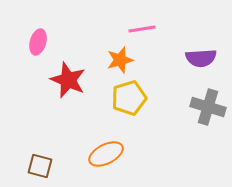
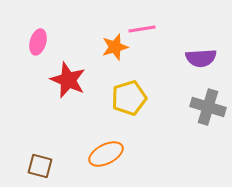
orange star: moved 5 px left, 13 px up
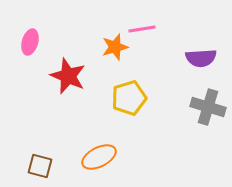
pink ellipse: moved 8 px left
red star: moved 4 px up
orange ellipse: moved 7 px left, 3 px down
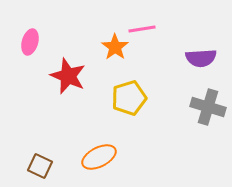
orange star: rotated 20 degrees counterclockwise
brown square: rotated 10 degrees clockwise
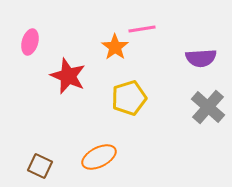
gray cross: rotated 24 degrees clockwise
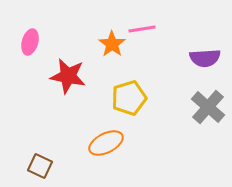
orange star: moved 3 px left, 3 px up
purple semicircle: moved 4 px right
red star: rotated 12 degrees counterclockwise
orange ellipse: moved 7 px right, 14 px up
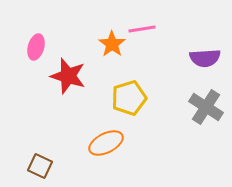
pink ellipse: moved 6 px right, 5 px down
red star: rotated 6 degrees clockwise
gray cross: moved 2 px left; rotated 8 degrees counterclockwise
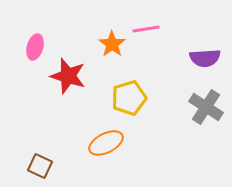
pink line: moved 4 px right
pink ellipse: moved 1 px left
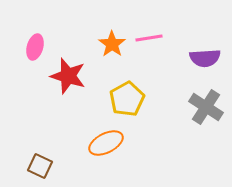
pink line: moved 3 px right, 9 px down
yellow pentagon: moved 2 px left, 1 px down; rotated 12 degrees counterclockwise
